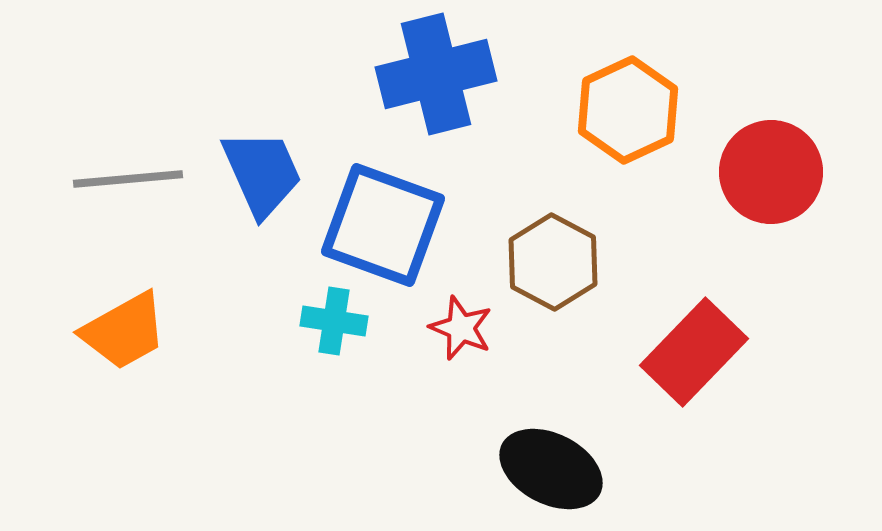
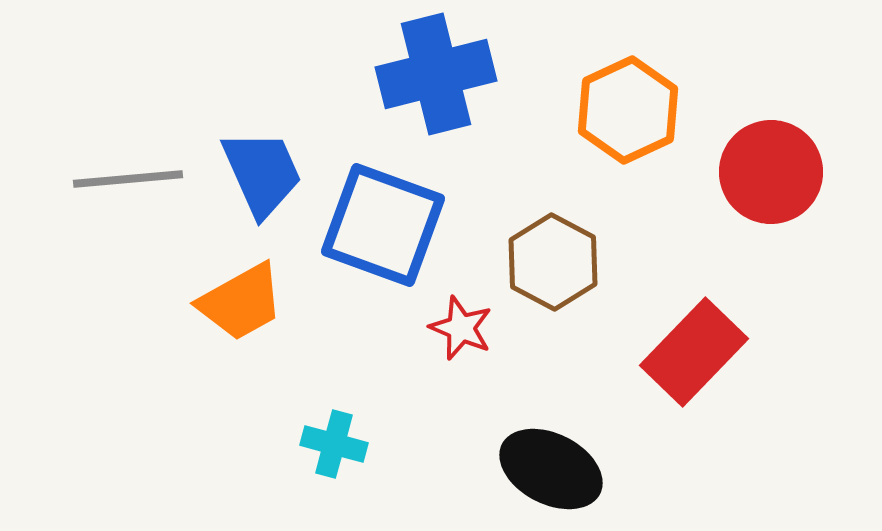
cyan cross: moved 123 px down; rotated 6 degrees clockwise
orange trapezoid: moved 117 px right, 29 px up
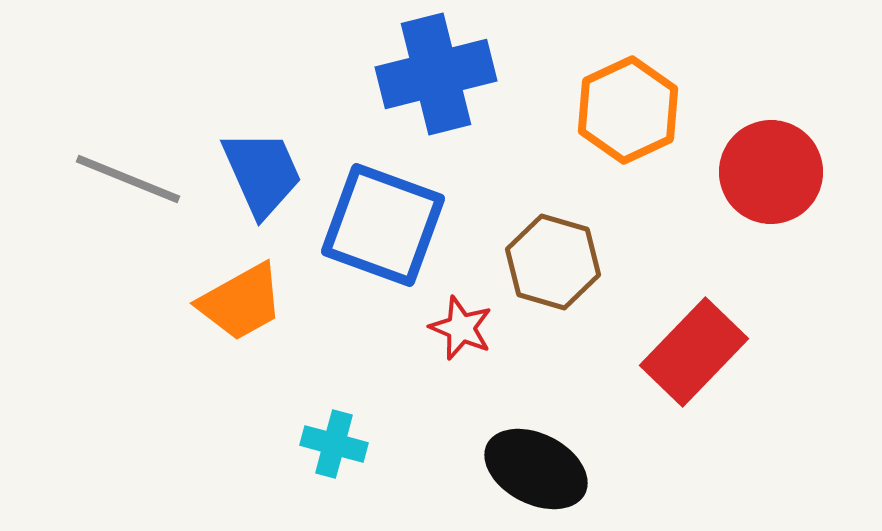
gray line: rotated 27 degrees clockwise
brown hexagon: rotated 12 degrees counterclockwise
black ellipse: moved 15 px left
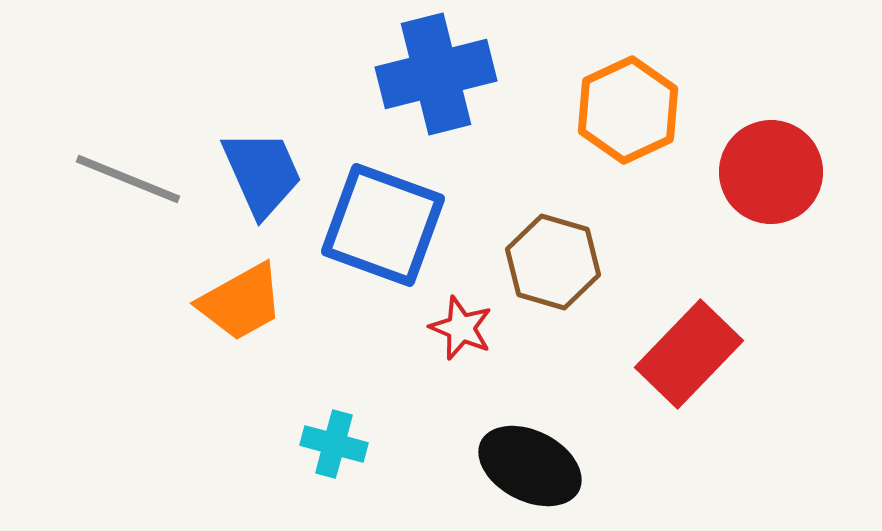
red rectangle: moved 5 px left, 2 px down
black ellipse: moved 6 px left, 3 px up
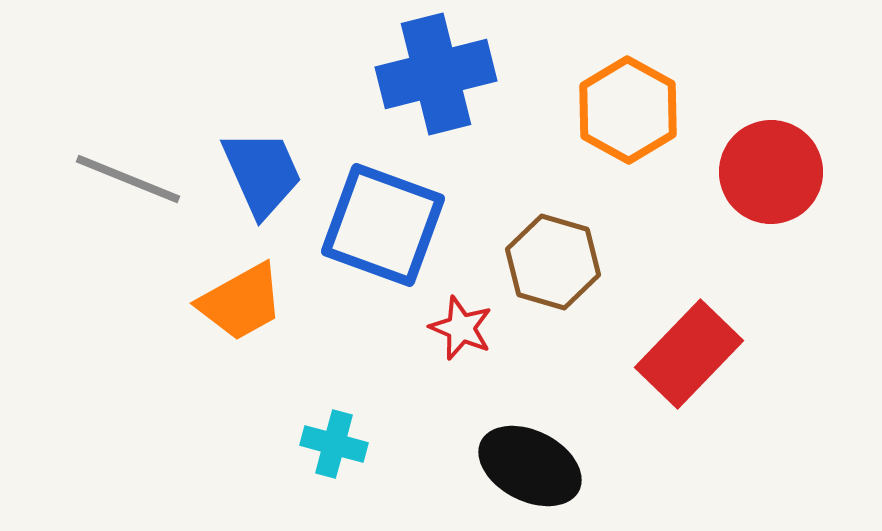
orange hexagon: rotated 6 degrees counterclockwise
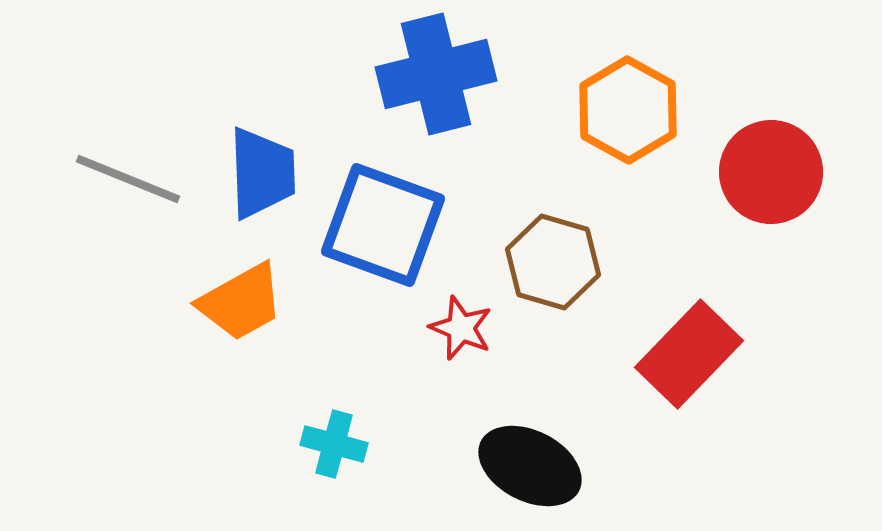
blue trapezoid: rotated 22 degrees clockwise
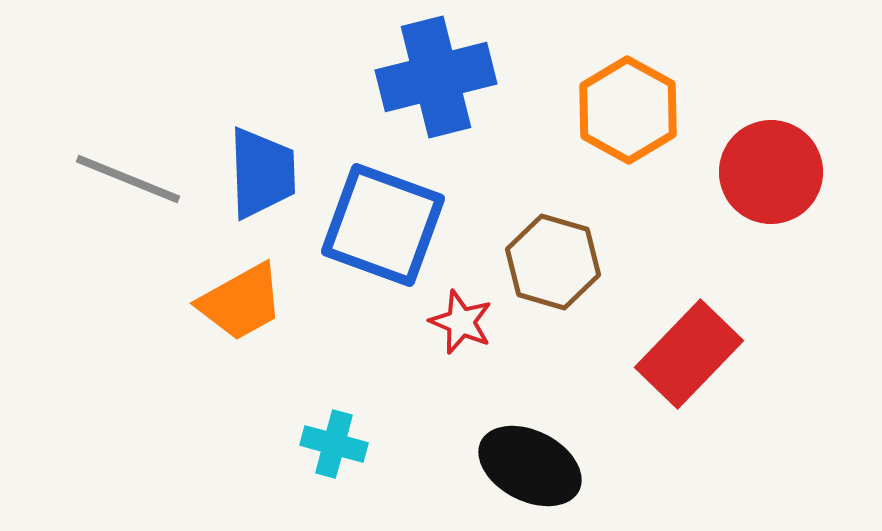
blue cross: moved 3 px down
red star: moved 6 px up
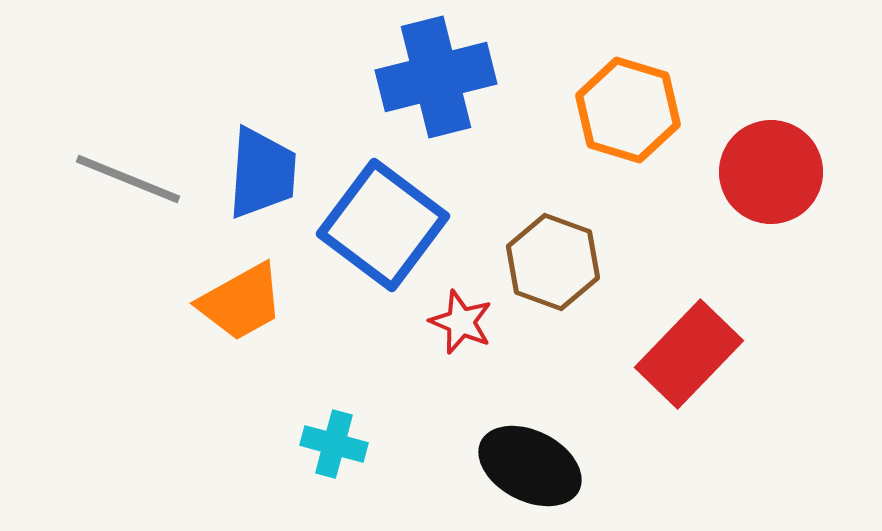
orange hexagon: rotated 12 degrees counterclockwise
blue trapezoid: rotated 6 degrees clockwise
blue square: rotated 17 degrees clockwise
brown hexagon: rotated 4 degrees clockwise
